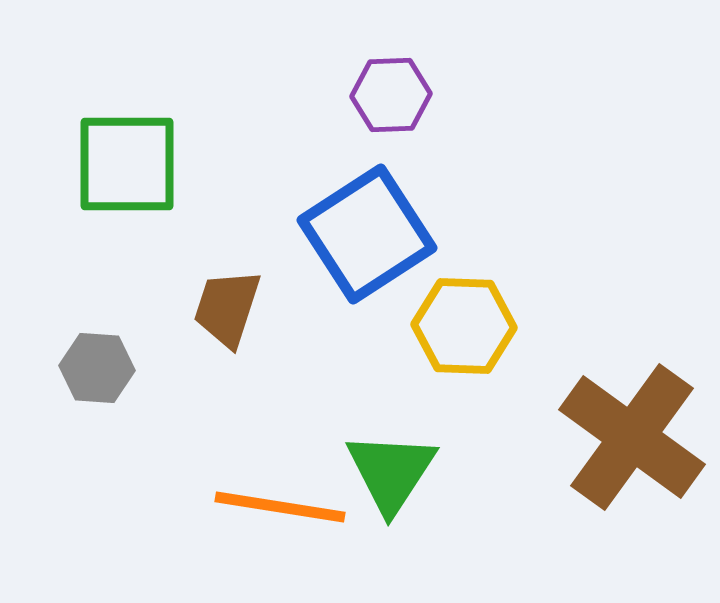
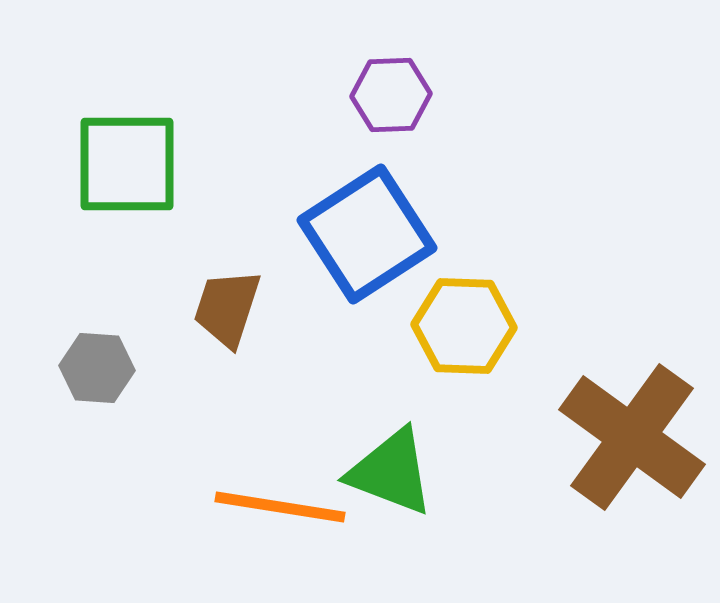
green triangle: rotated 42 degrees counterclockwise
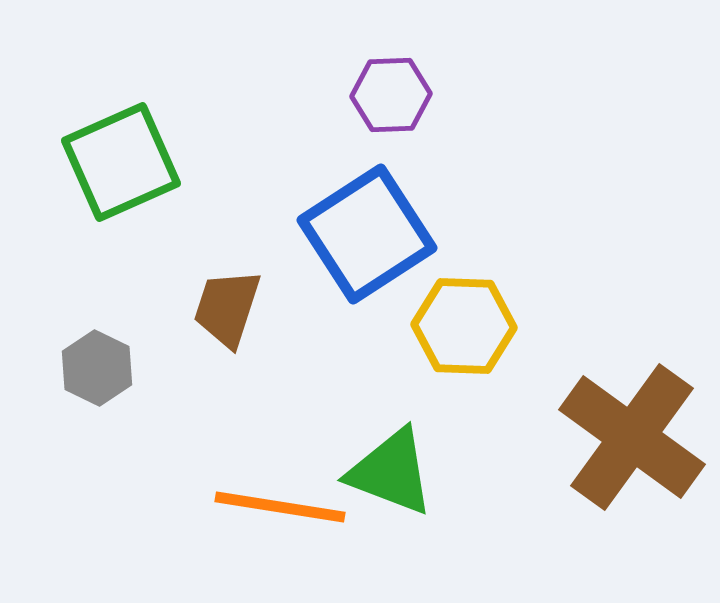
green square: moved 6 px left, 2 px up; rotated 24 degrees counterclockwise
gray hexagon: rotated 22 degrees clockwise
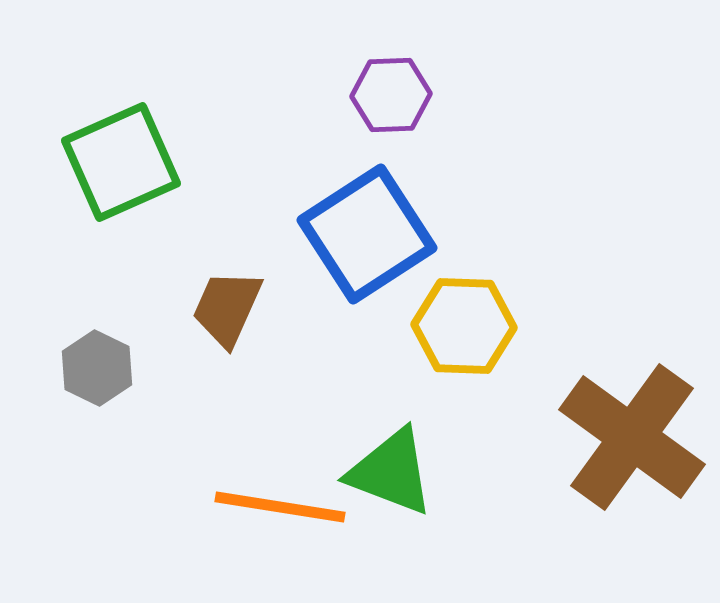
brown trapezoid: rotated 6 degrees clockwise
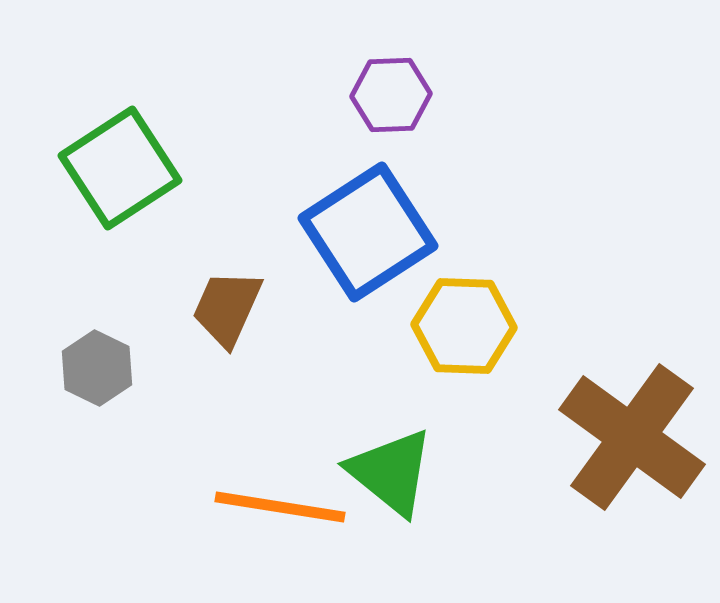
green square: moved 1 px left, 6 px down; rotated 9 degrees counterclockwise
blue square: moved 1 px right, 2 px up
green triangle: rotated 18 degrees clockwise
